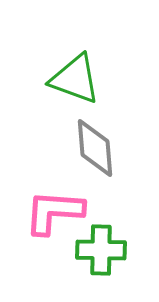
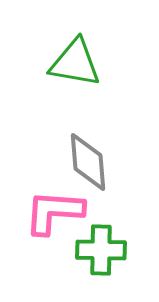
green triangle: moved 16 px up; rotated 10 degrees counterclockwise
gray diamond: moved 7 px left, 14 px down
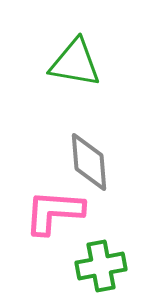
gray diamond: moved 1 px right
green cross: moved 16 px down; rotated 12 degrees counterclockwise
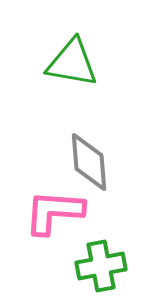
green triangle: moved 3 px left
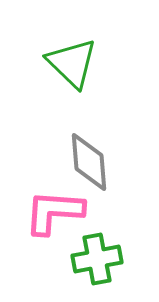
green triangle: rotated 34 degrees clockwise
green cross: moved 4 px left, 7 px up
